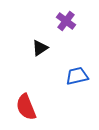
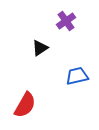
purple cross: rotated 18 degrees clockwise
red semicircle: moved 1 px left, 2 px up; rotated 128 degrees counterclockwise
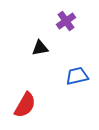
black triangle: rotated 24 degrees clockwise
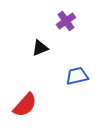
black triangle: rotated 12 degrees counterclockwise
red semicircle: rotated 12 degrees clockwise
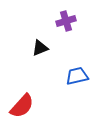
purple cross: rotated 18 degrees clockwise
red semicircle: moved 3 px left, 1 px down
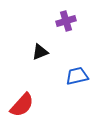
black triangle: moved 4 px down
red semicircle: moved 1 px up
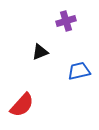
blue trapezoid: moved 2 px right, 5 px up
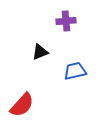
purple cross: rotated 12 degrees clockwise
blue trapezoid: moved 4 px left
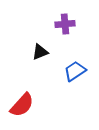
purple cross: moved 1 px left, 3 px down
blue trapezoid: rotated 20 degrees counterclockwise
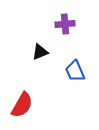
blue trapezoid: rotated 80 degrees counterclockwise
red semicircle: rotated 12 degrees counterclockwise
